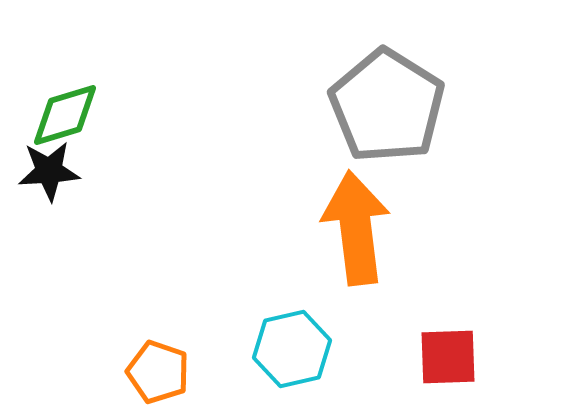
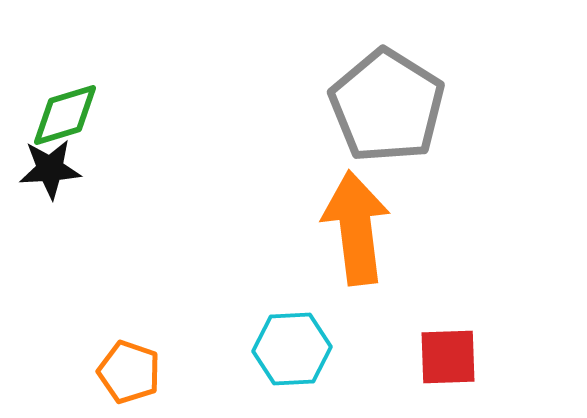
black star: moved 1 px right, 2 px up
cyan hexagon: rotated 10 degrees clockwise
orange pentagon: moved 29 px left
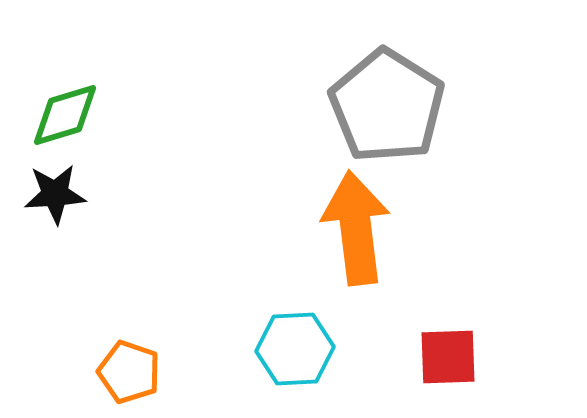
black star: moved 5 px right, 25 px down
cyan hexagon: moved 3 px right
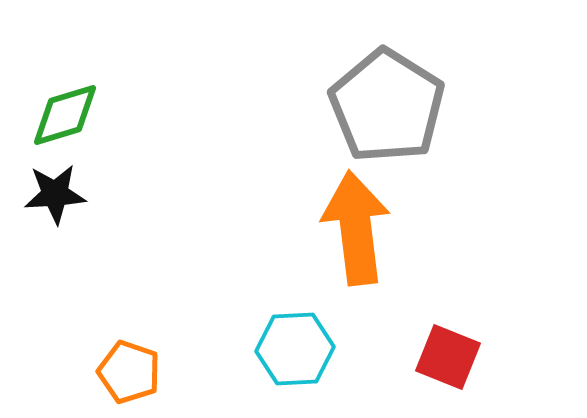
red square: rotated 24 degrees clockwise
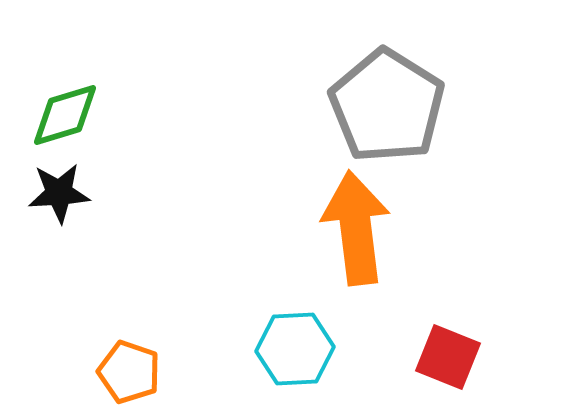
black star: moved 4 px right, 1 px up
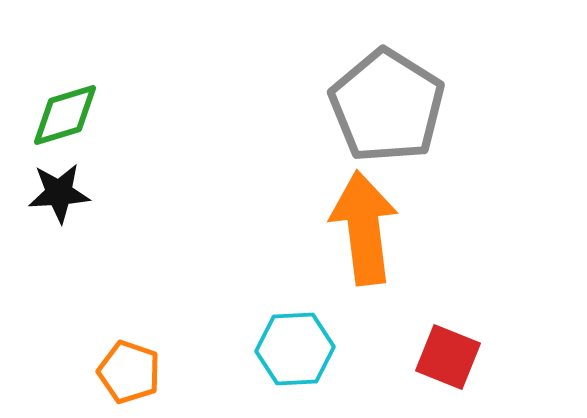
orange arrow: moved 8 px right
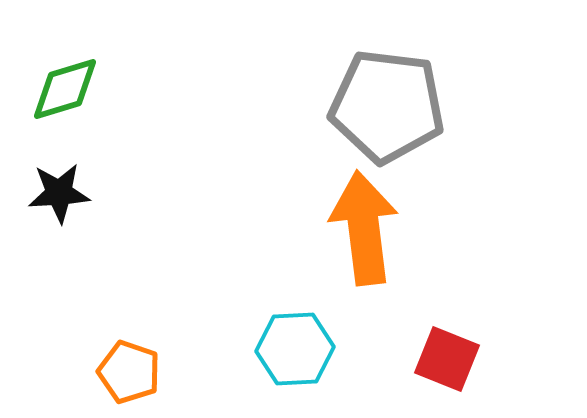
gray pentagon: rotated 25 degrees counterclockwise
green diamond: moved 26 px up
red square: moved 1 px left, 2 px down
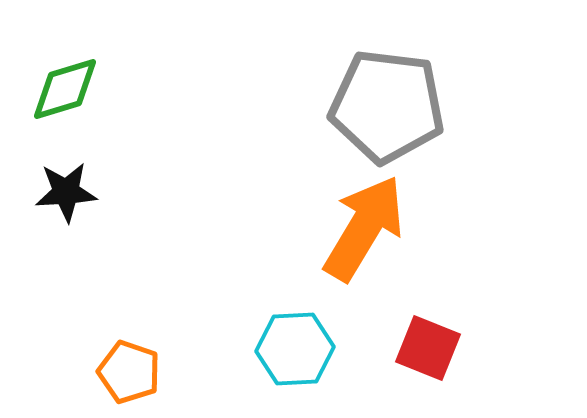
black star: moved 7 px right, 1 px up
orange arrow: rotated 38 degrees clockwise
red square: moved 19 px left, 11 px up
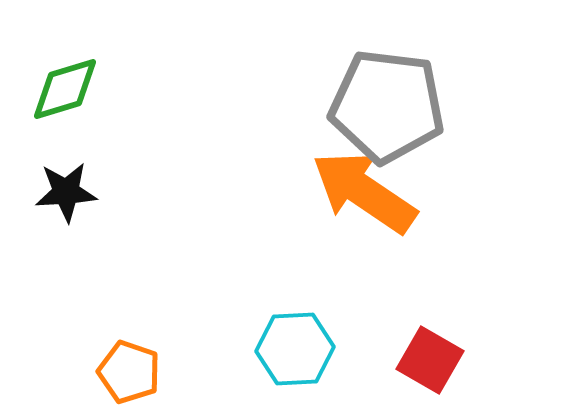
orange arrow: moved 36 px up; rotated 87 degrees counterclockwise
red square: moved 2 px right, 12 px down; rotated 8 degrees clockwise
